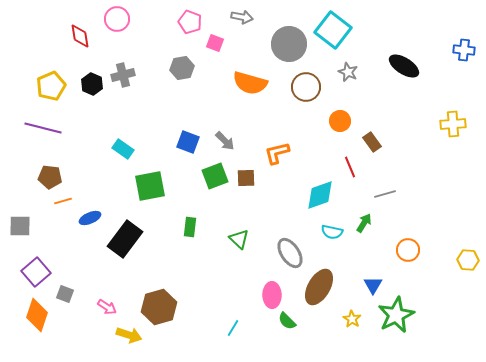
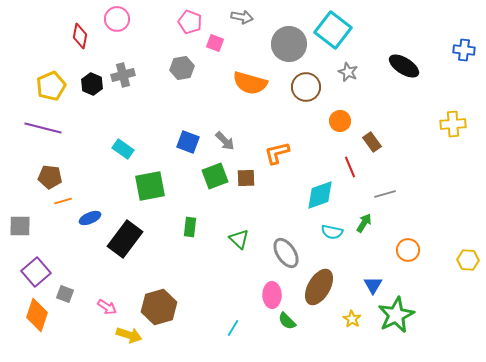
red diamond at (80, 36): rotated 20 degrees clockwise
gray ellipse at (290, 253): moved 4 px left
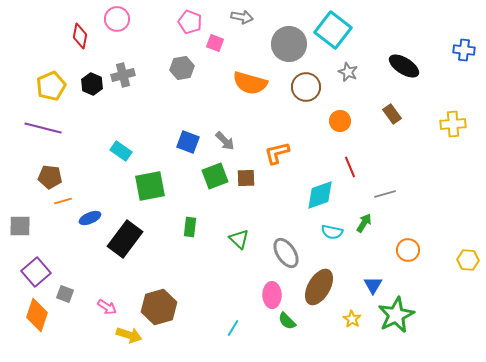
brown rectangle at (372, 142): moved 20 px right, 28 px up
cyan rectangle at (123, 149): moved 2 px left, 2 px down
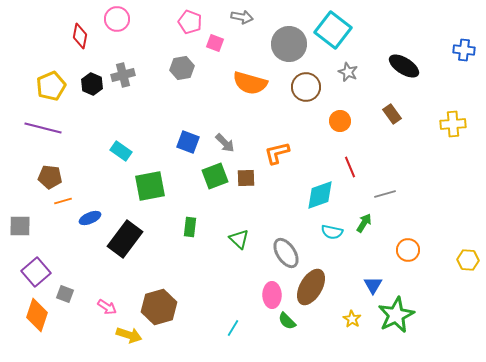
gray arrow at (225, 141): moved 2 px down
brown ellipse at (319, 287): moved 8 px left
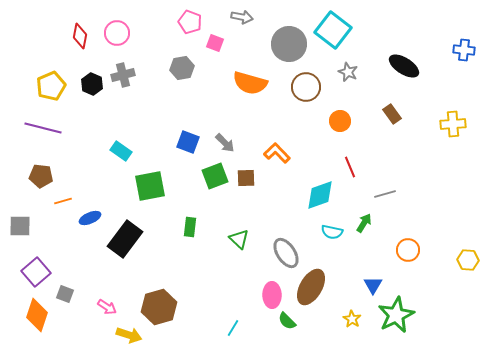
pink circle at (117, 19): moved 14 px down
orange L-shape at (277, 153): rotated 60 degrees clockwise
brown pentagon at (50, 177): moved 9 px left, 1 px up
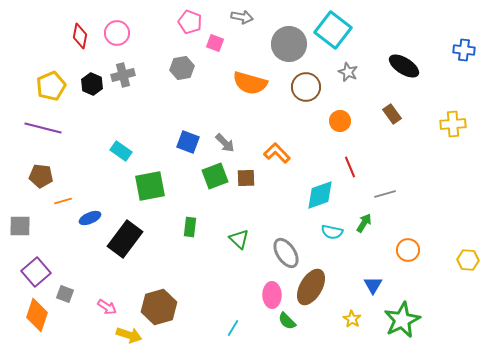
green star at (396, 315): moved 6 px right, 5 px down
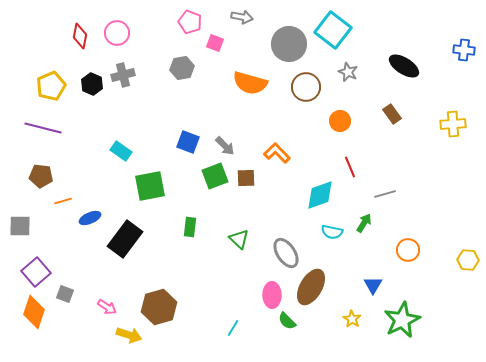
gray arrow at (225, 143): moved 3 px down
orange diamond at (37, 315): moved 3 px left, 3 px up
